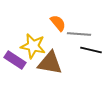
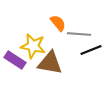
black line: rotated 35 degrees counterclockwise
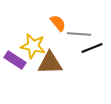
black line: moved 1 px right, 2 px up
brown triangle: rotated 12 degrees counterclockwise
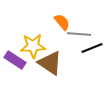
orange semicircle: moved 4 px right, 1 px up
yellow star: rotated 15 degrees counterclockwise
brown triangle: rotated 36 degrees clockwise
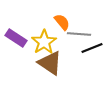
yellow star: moved 11 px right, 4 px up; rotated 30 degrees counterclockwise
purple rectangle: moved 1 px right, 22 px up
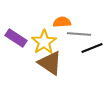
orange semicircle: rotated 54 degrees counterclockwise
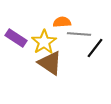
black line: moved 3 px right; rotated 30 degrees counterclockwise
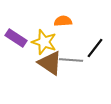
orange semicircle: moved 1 px right, 1 px up
gray line: moved 8 px left, 26 px down
yellow star: rotated 20 degrees counterclockwise
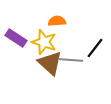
orange semicircle: moved 6 px left
brown triangle: rotated 8 degrees clockwise
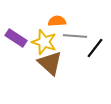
gray line: moved 4 px right, 24 px up
